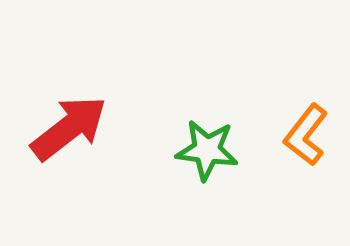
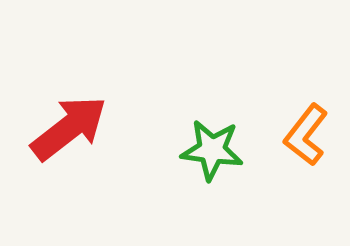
green star: moved 5 px right
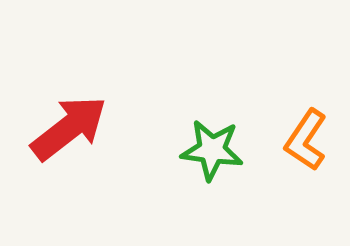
orange L-shape: moved 5 px down; rotated 4 degrees counterclockwise
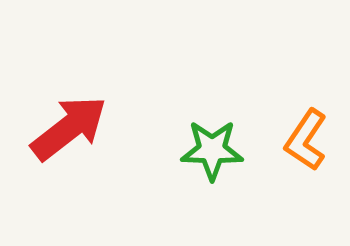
green star: rotated 6 degrees counterclockwise
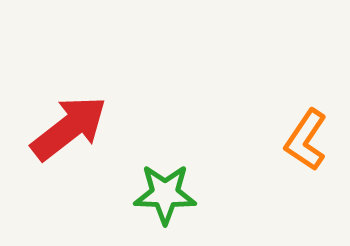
green star: moved 47 px left, 44 px down
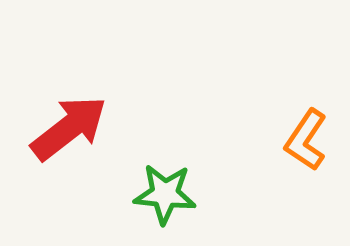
green star: rotated 4 degrees clockwise
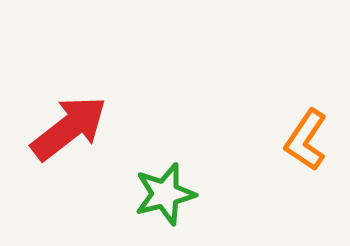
green star: rotated 20 degrees counterclockwise
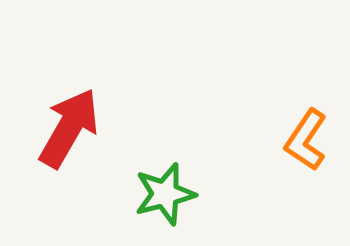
red arrow: rotated 22 degrees counterclockwise
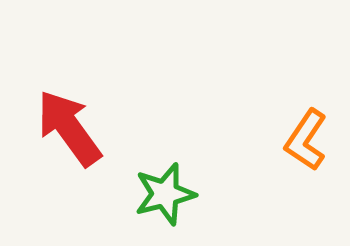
red arrow: rotated 66 degrees counterclockwise
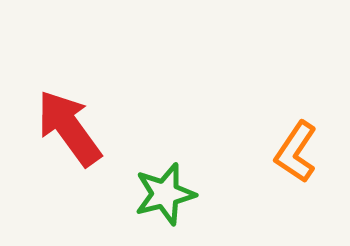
orange L-shape: moved 10 px left, 12 px down
